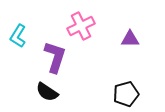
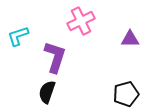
pink cross: moved 5 px up
cyan L-shape: rotated 40 degrees clockwise
black semicircle: rotated 75 degrees clockwise
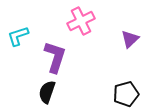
purple triangle: rotated 42 degrees counterclockwise
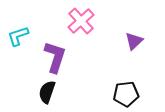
pink cross: rotated 16 degrees counterclockwise
purple triangle: moved 4 px right, 2 px down
black pentagon: rotated 10 degrees clockwise
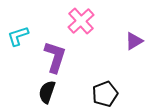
purple triangle: rotated 12 degrees clockwise
black pentagon: moved 21 px left; rotated 15 degrees counterclockwise
